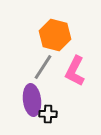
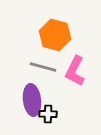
gray line: rotated 72 degrees clockwise
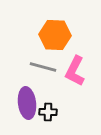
orange hexagon: rotated 12 degrees counterclockwise
purple ellipse: moved 5 px left, 3 px down
black cross: moved 2 px up
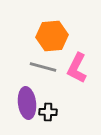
orange hexagon: moved 3 px left, 1 px down; rotated 8 degrees counterclockwise
pink L-shape: moved 2 px right, 3 px up
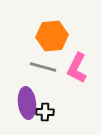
black cross: moved 3 px left
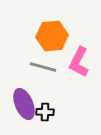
pink L-shape: moved 2 px right, 6 px up
purple ellipse: moved 3 px left, 1 px down; rotated 16 degrees counterclockwise
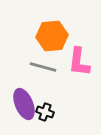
pink L-shape: rotated 20 degrees counterclockwise
black cross: rotated 18 degrees clockwise
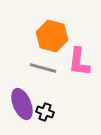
orange hexagon: rotated 20 degrees clockwise
gray line: moved 1 px down
purple ellipse: moved 2 px left
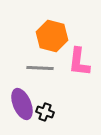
gray line: moved 3 px left; rotated 12 degrees counterclockwise
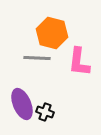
orange hexagon: moved 3 px up
gray line: moved 3 px left, 10 px up
